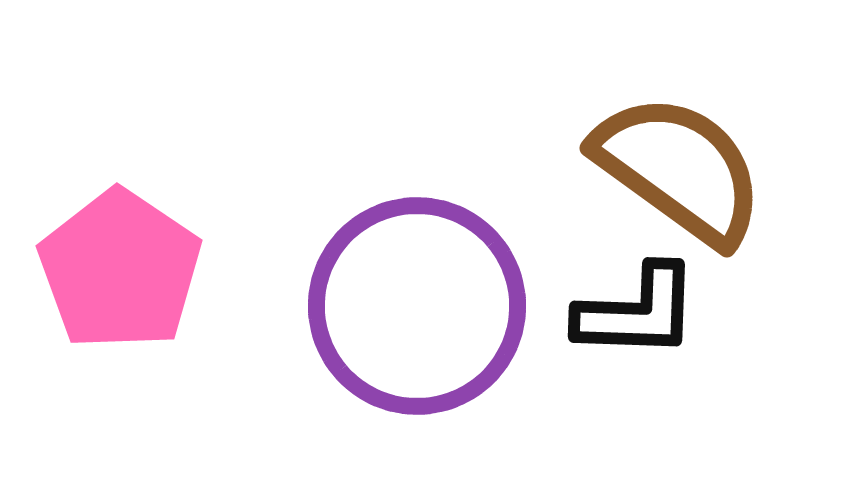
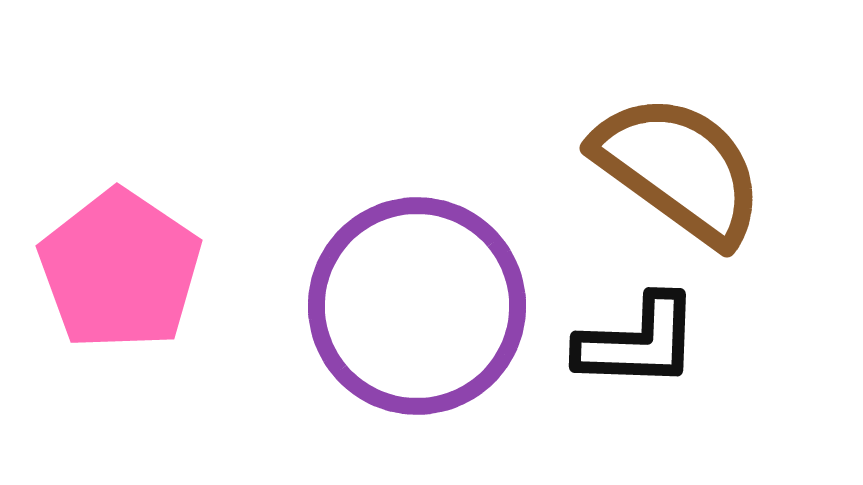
black L-shape: moved 1 px right, 30 px down
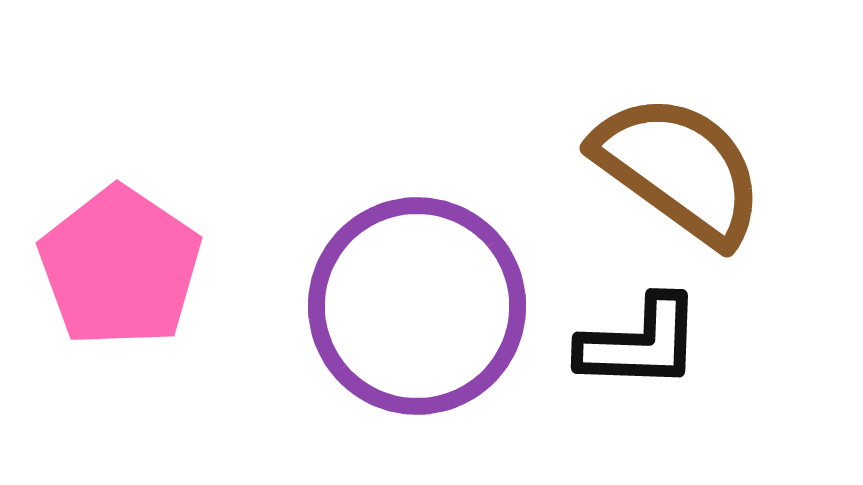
pink pentagon: moved 3 px up
black L-shape: moved 2 px right, 1 px down
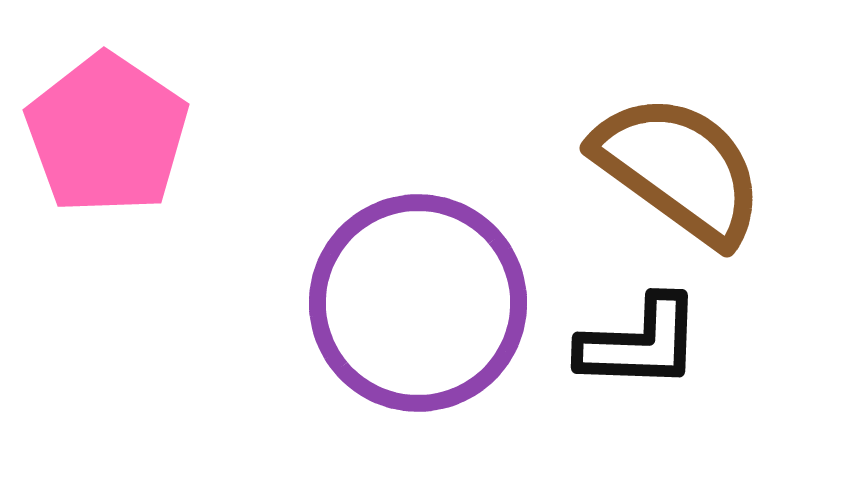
pink pentagon: moved 13 px left, 133 px up
purple circle: moved 1 px right, 3 px up
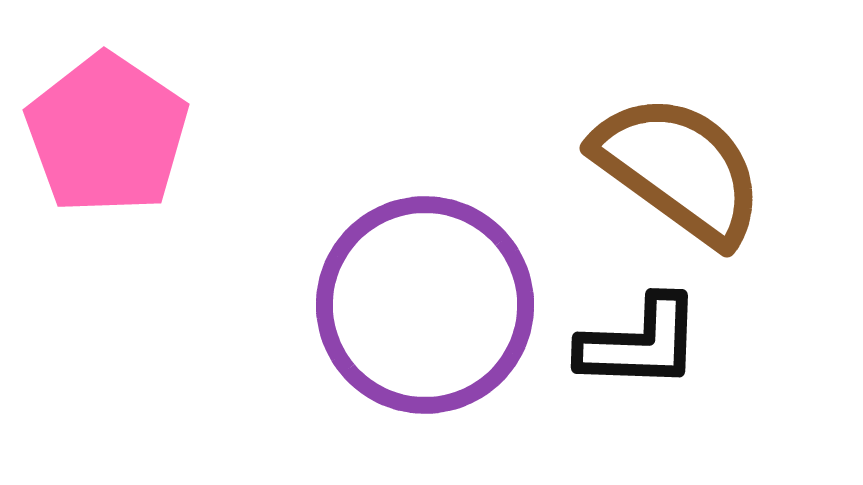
purple circle: moved 7 px right, 2 px down
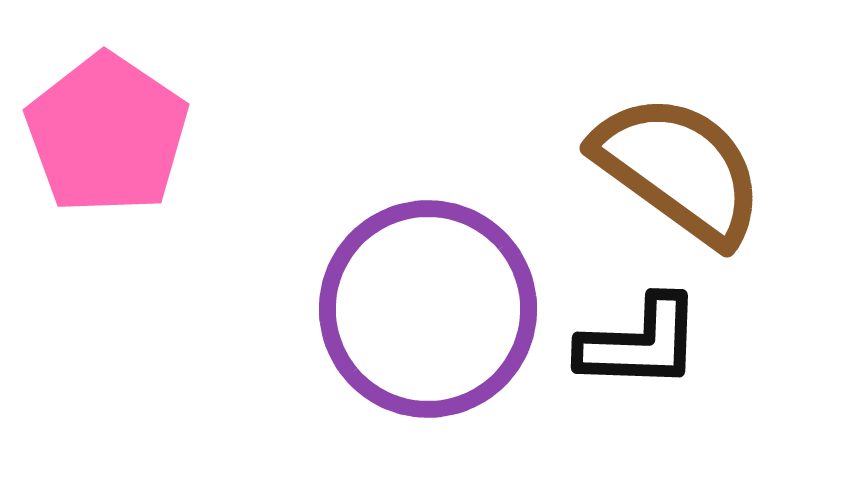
purple circle: moved 3 px right, 4 px down
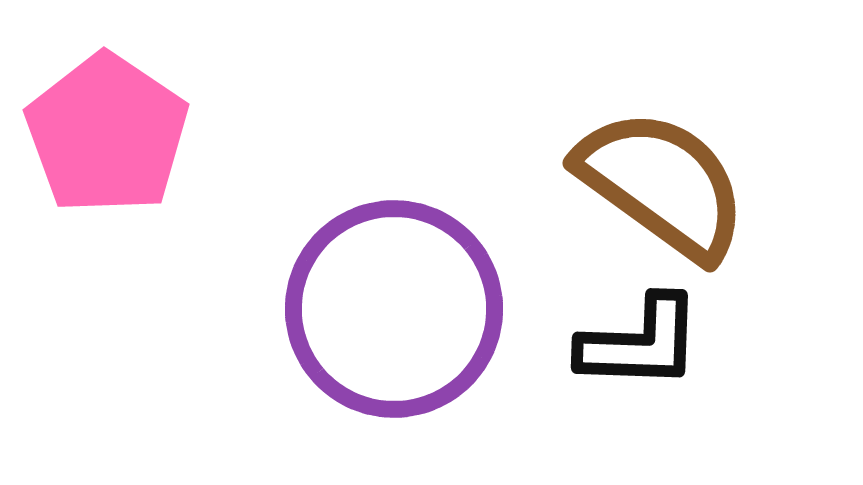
brown semicircle: moved 17 px left, 15 px down
purple circle: moved 34 px left
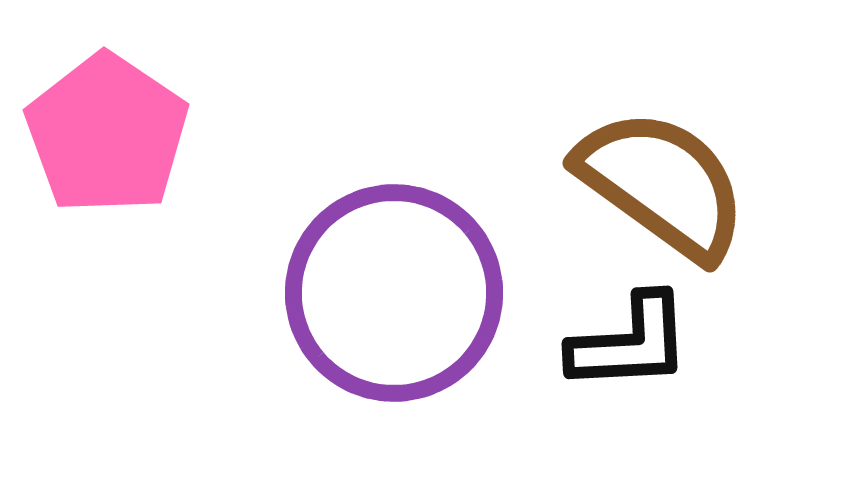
purple circle: moved 16 px up
black L-shape: moved 10 px left; rotated 5 degrees counterclockwise
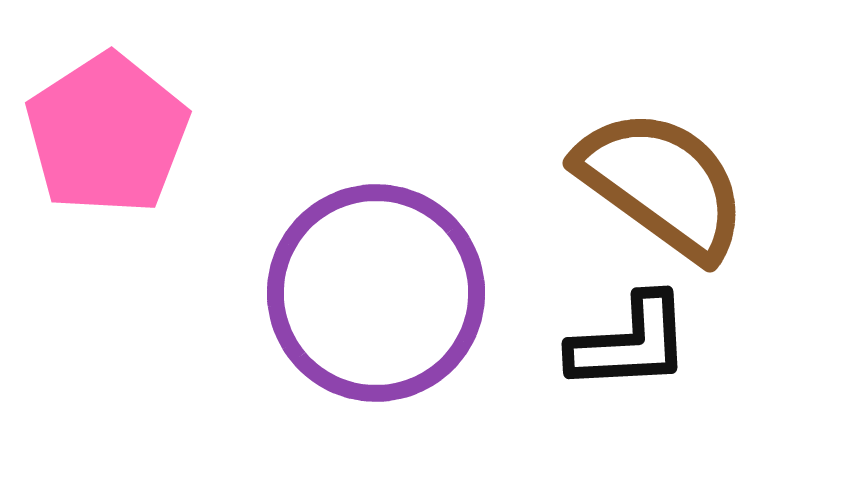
pink pentagon: rotated 5 degrees clockwise
purple circle: moved 18 px left
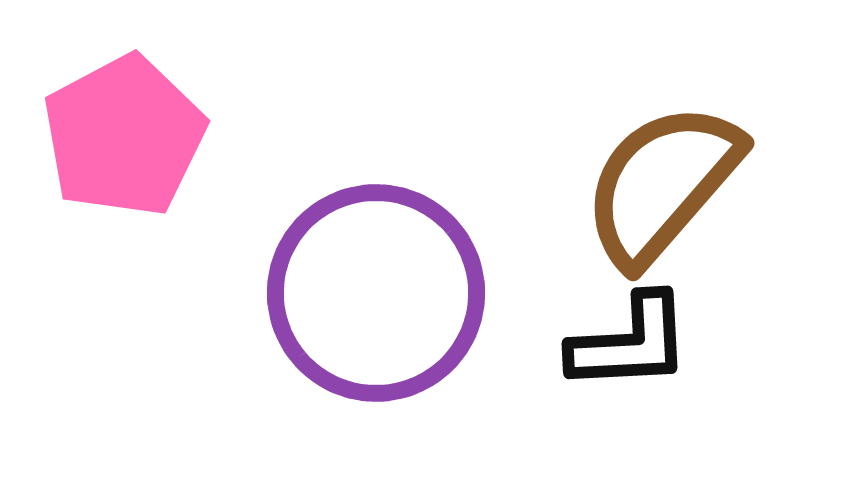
pink pentagon: moved 17 px right, 2 px down; rotated 5 degrees clockwise
brown semicircle: rotated 85 degrees counterclockwise
